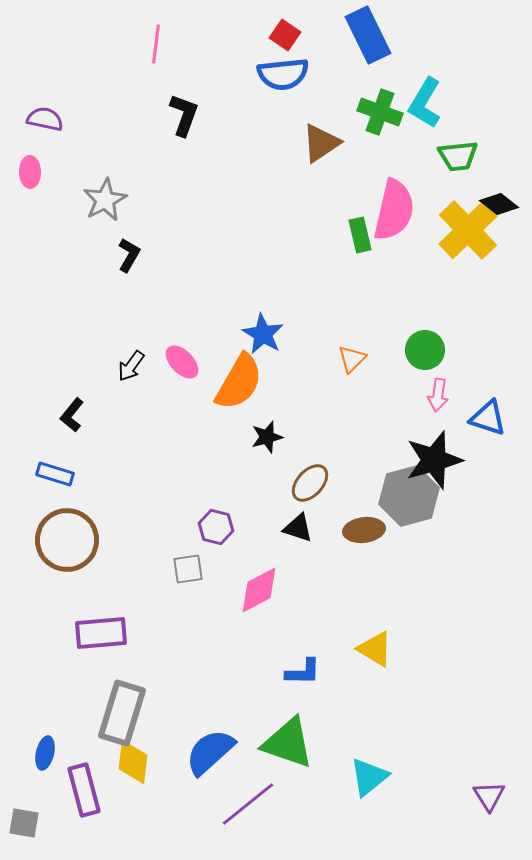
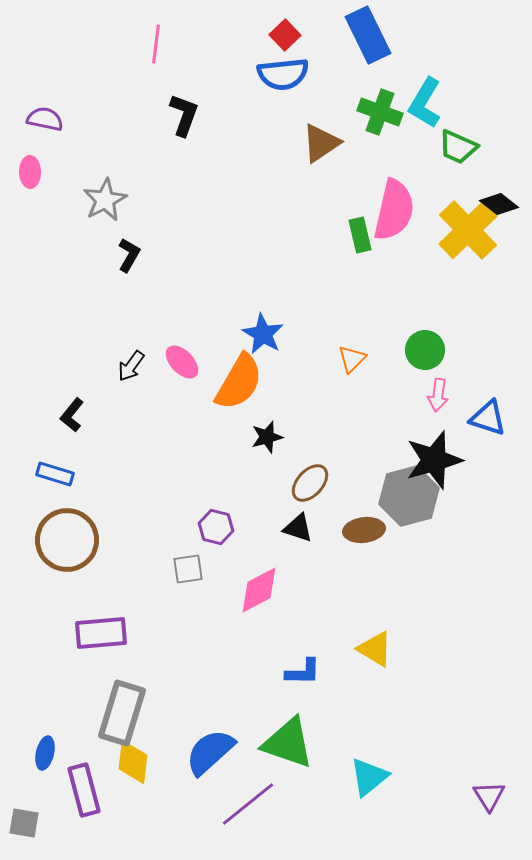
red square at (285, 35): rotated 12 degrees clockwise
green trapezoid at (458, 156): moved 9 px up; rotated 30 degrees clockwise
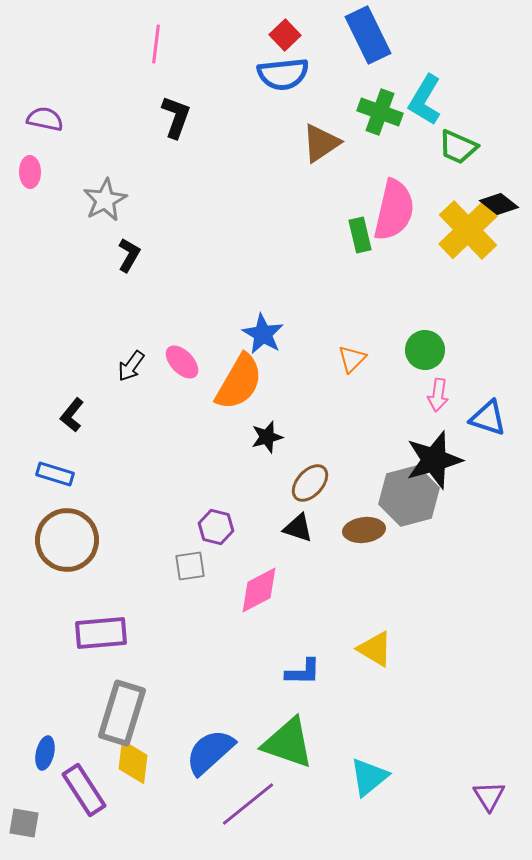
cyan L-shape at (425, 103): moved 3 px up
black L-shape at (184, 115): moved 8 px left, 2 px down
gray square at (188, 569): moved 2 px right, 3 px up
purple rectangle at (84, 790): rotated 18 degrees counterclockwise
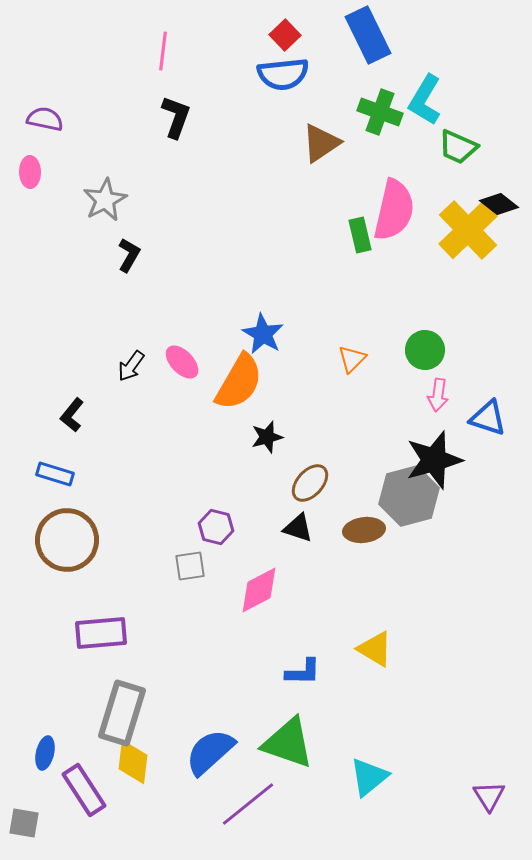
pink line at (156, 44): moved 7 px right, 7 px down
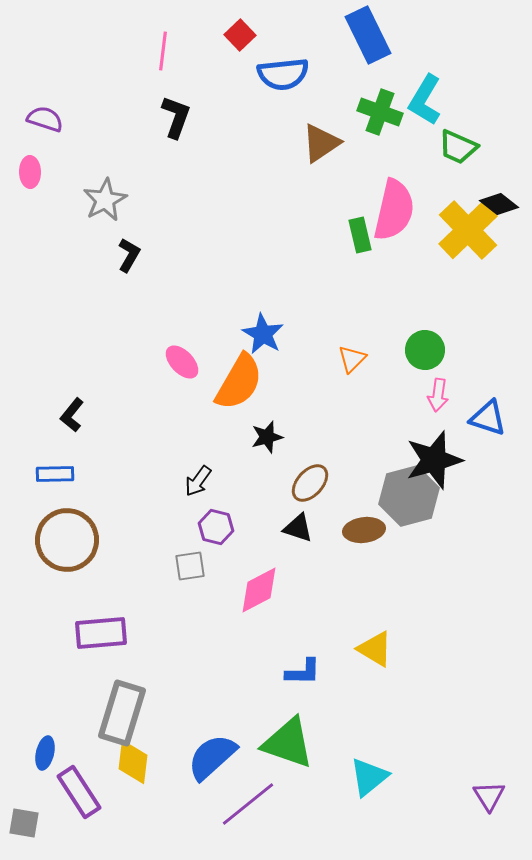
red square at (285, 35): moved 45 px left
purple semicircle at (45, 119): rotated 6 degrees clockwise
black arrow at (131, 366): moved 67 px right, 115 px down
blue rectangle at (55, 474): rotated 18 degrees counterclockwise
blue semicircle at (210, 752): moved 2 px right, 5 px down
purple rectangle at (84, 790): moved 5 px left, 2 px down
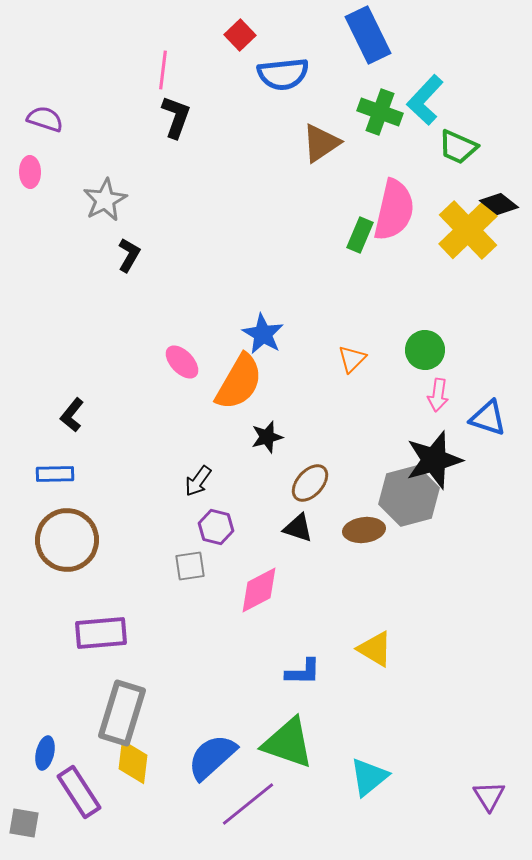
pink line at (163, 51): moved 19 px down
cyan L-shape at (425, 100): rotated 12 degrees clockwise
green rectangle at (360, 235): rotated 36 degrees clockwise
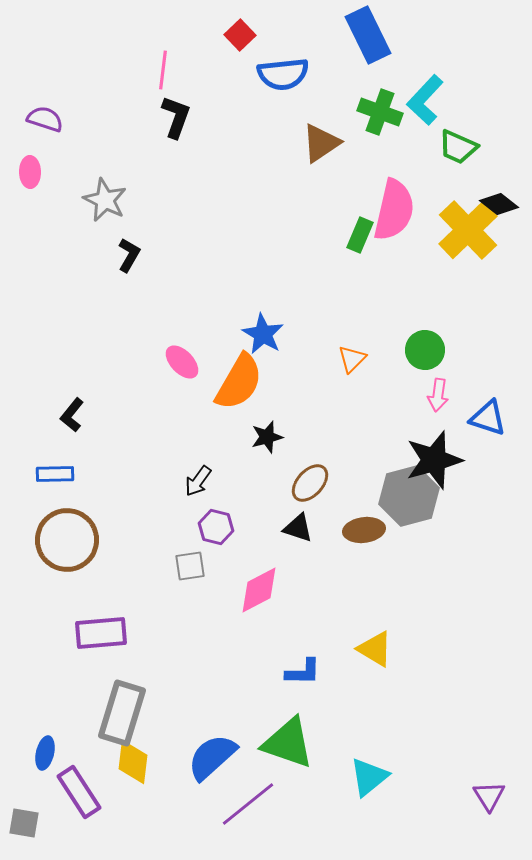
gray star at (105, 200): rotated 18 degrees counterclockwise
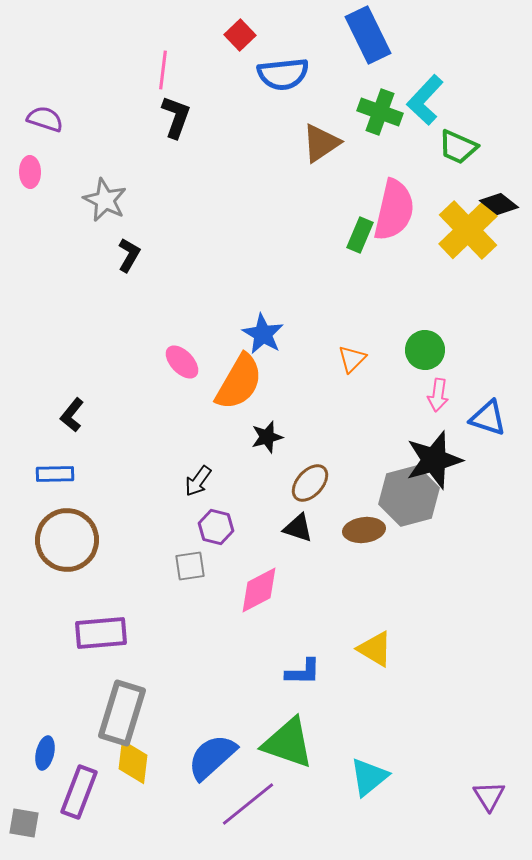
purple rectangle at (79, 792): rotated 54 degrees clockwise
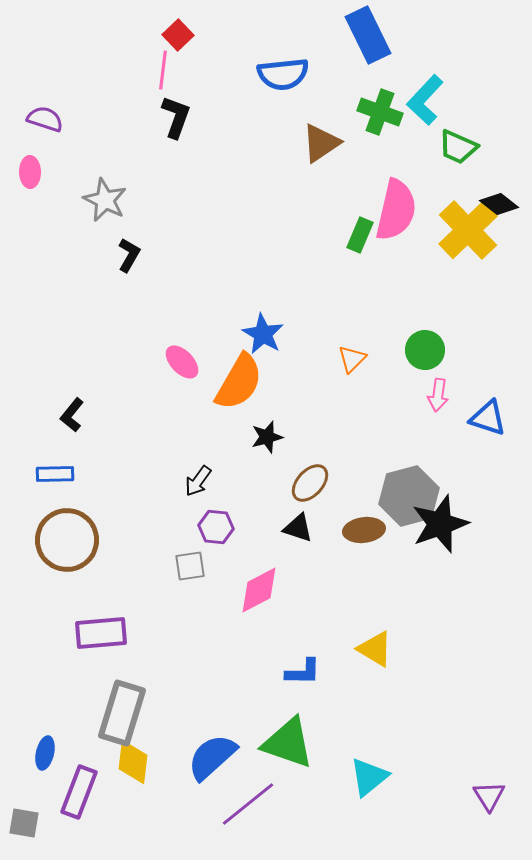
red square at (240, 35): moved 62 px left
pink semicircle at (394, 210): moved 2 px right
black star at (434, 460): moved 6 px right, 64 px down; rotated 4 degrees counterclockwise
purple hexagon at (216, 527): rotated 8 degrees counterclockwise
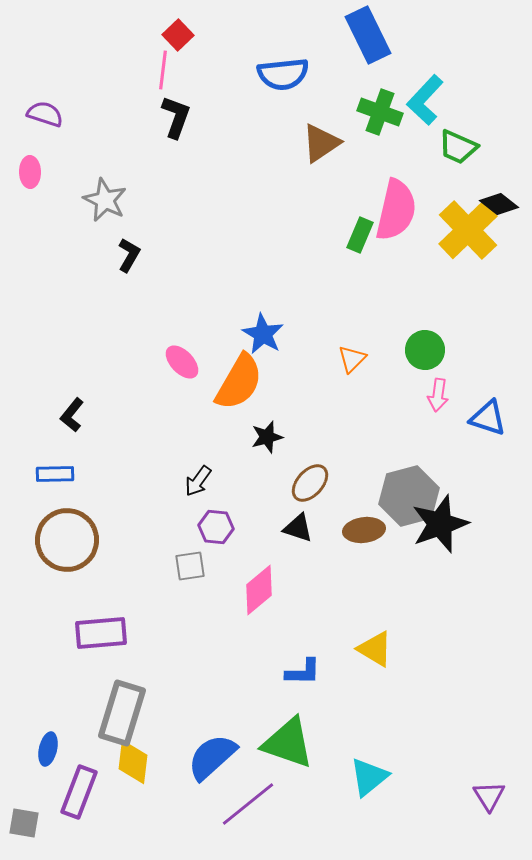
purple semicircle at (45, 119): moved 5 px up
pink diamond at (259, 590): rotated 12 degrees counterclockwise
blue ellipse at (45, 753): moved 3 px right, 4 px up
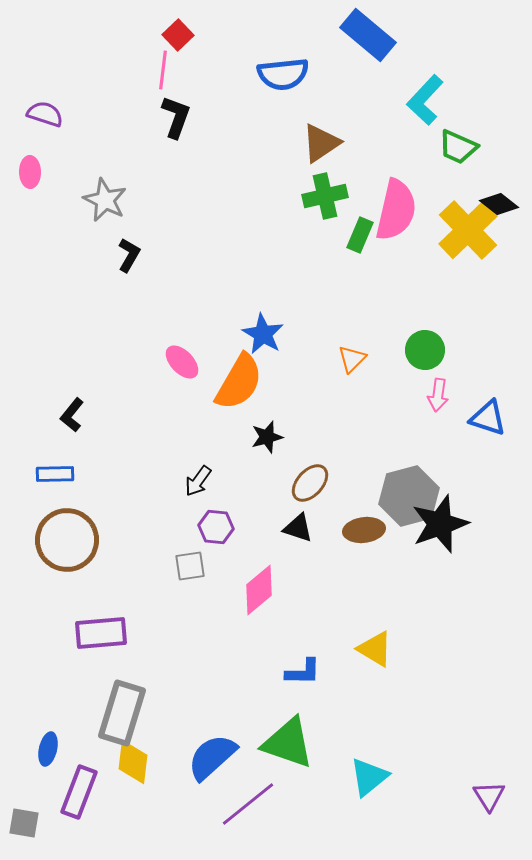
blue rectangle at (368, 35): rotated 24 degrees counterclockwise
green cross at (380, 112): moved 55 px left, 84 px down; rotated 33 degrees counterclockwise
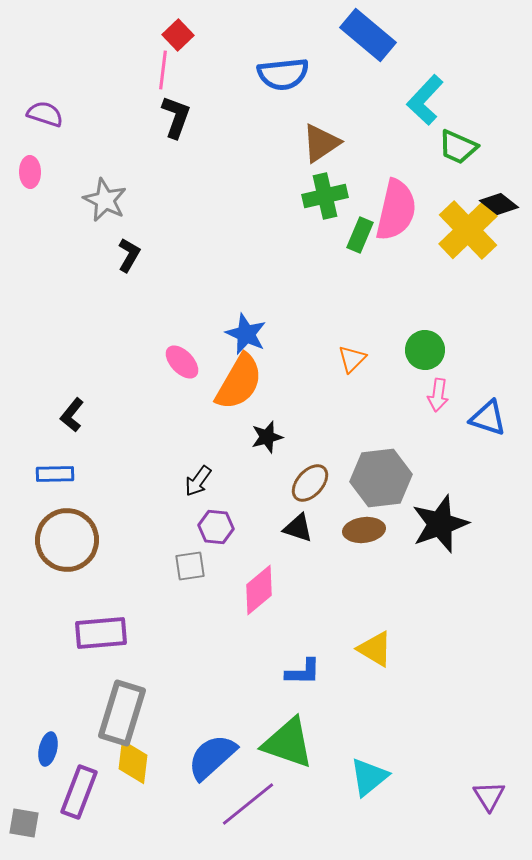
blue star at (263, 334): moved 17 px left; rotated 6 degrees counterclockwise
gray hexagon at (409, 496): moved 28 px left, 18 px up; rotated 8 degrees clockwise
